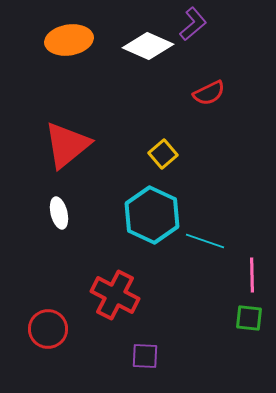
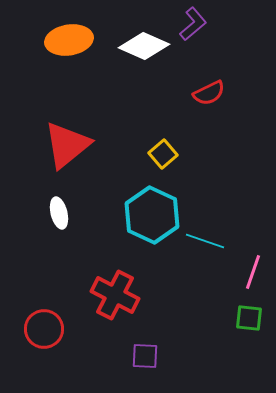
white diamond: moved 4 px left
pink line: moved 1 px right, 3 px up; rotated 20 degrees clockwise
red circle: moved 4 px left
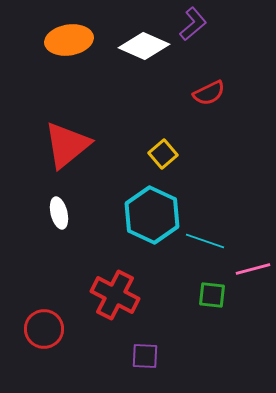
pink line: moved 3 px up; rotated 56 degrees clockwise
green square: moved 37 px left, 23 px up
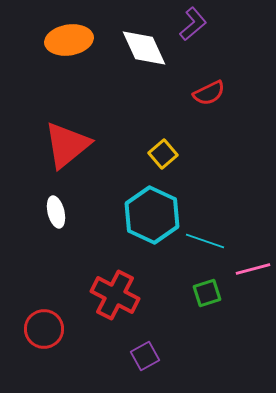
white diamond: moved 2 px down; rotated 42 degrees clockwise
white ellipse: moved 3 px left, 1 px up
green square: moved 5 px left, 2 px up; rotated 24 degrees counterclockwise
purple square: rotated 32 degrees counterclockwise
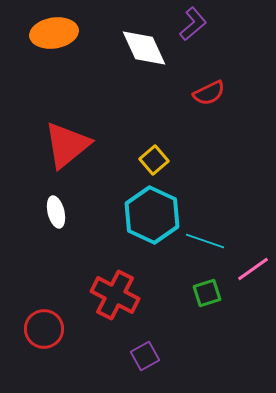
orange ellipse: moved 15 px left, 7 px up
yellow square: moved 9 px left, 6 px down
pink line: rotated 20 degrees counterclockwise
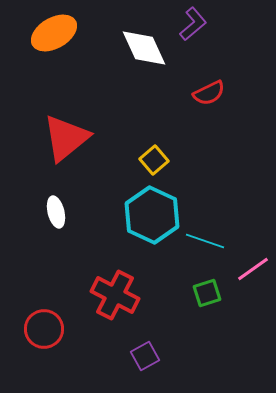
orange ellipse: rotated 21 degrees counterclockwise
red triangle: moved 1 px left, 7 px up
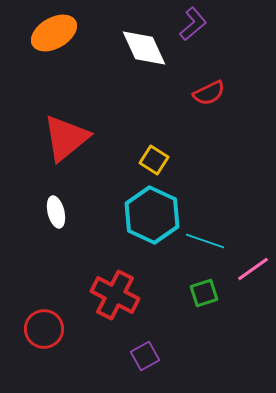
yellow square: rotated 16 degrees counterclockwise
green square: moved 3 px left
